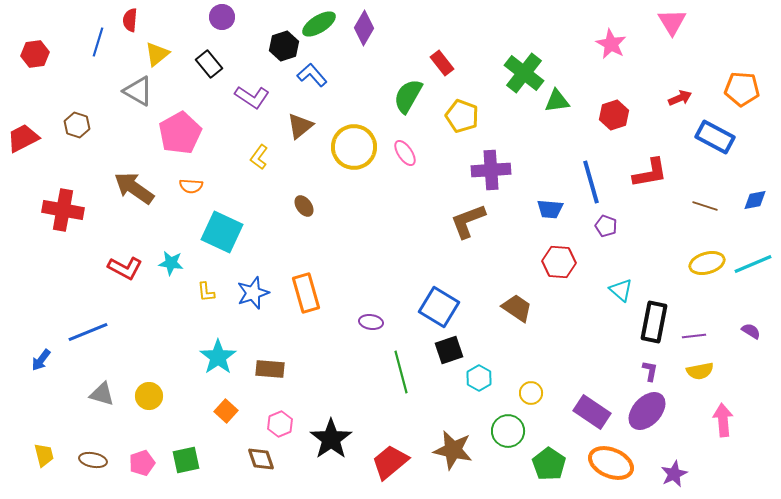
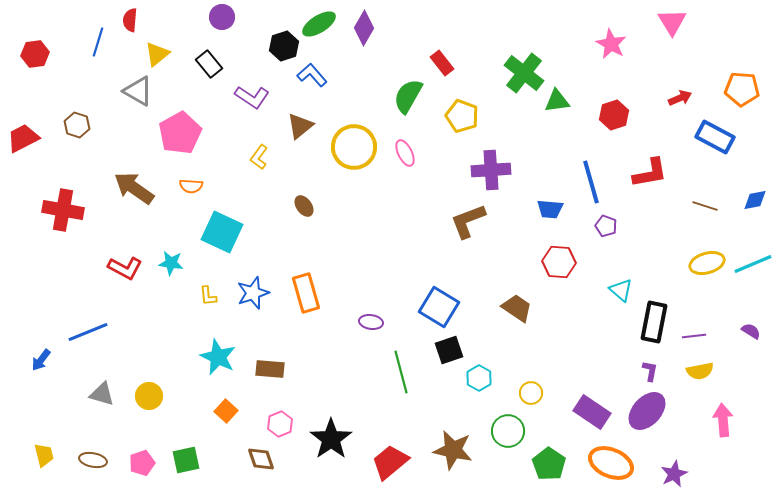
pink ellipse at (405, 153): rotated 8 degrees clockwise
yellow L-shape at (206, 292): moved 2 px right, 4 px down
cyan star at (218, 357): rotated 12 degrees counterclockwise
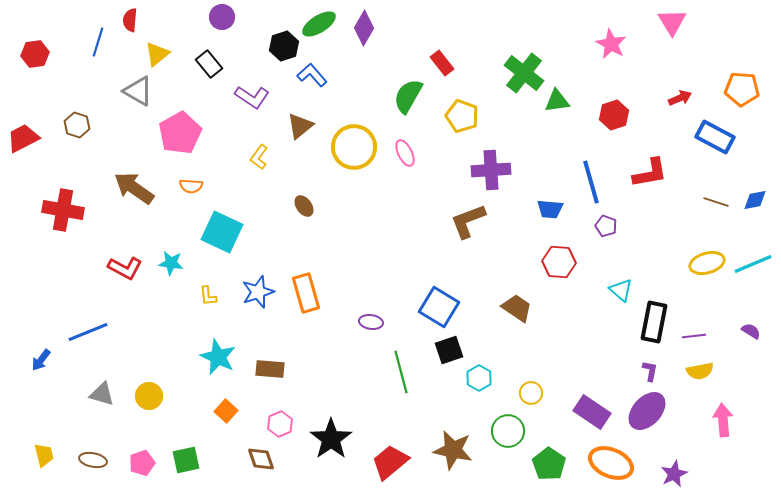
brown line at (705, 206): moved 11 px right, 4 px up
blue star at (253, 293): moved 5 px right, 1 px up
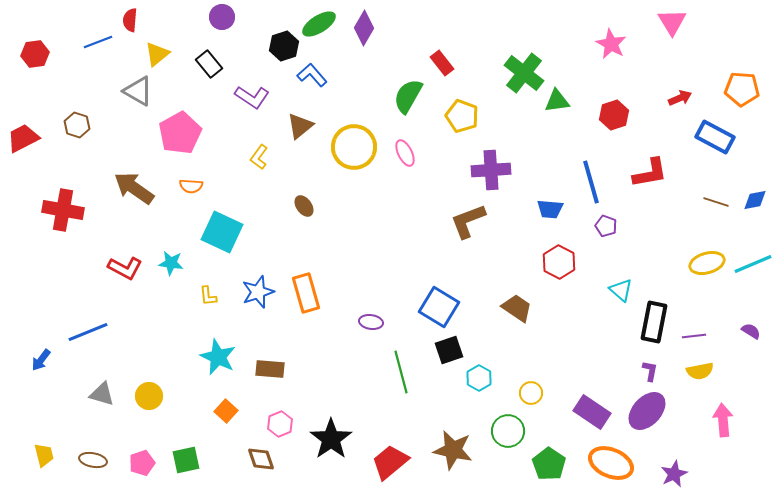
blue line at (98, 42): rotated 52 degrees clockwise
red hexagon at (559, 262): rotated 24 degrees clockwise
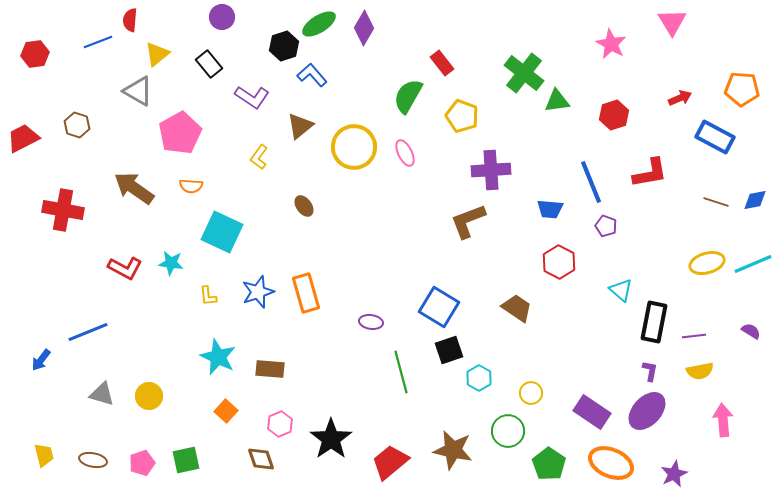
blue line at (591, 182): rotated 6 degrees counterclockwise
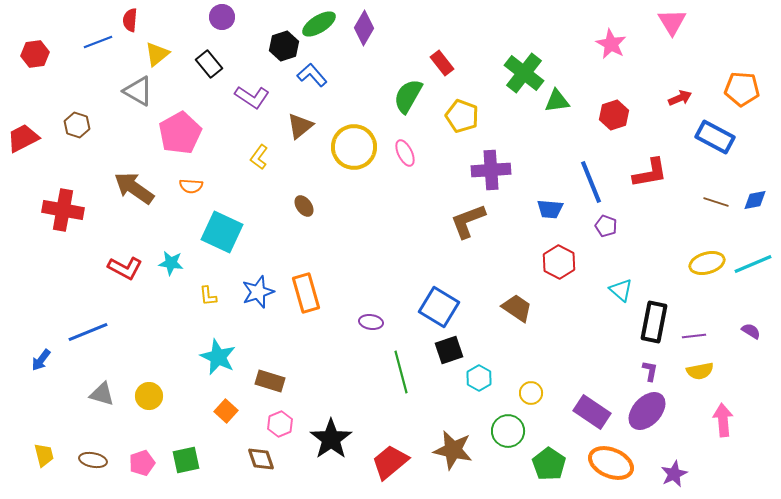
brown rectangle at (270, 369): moved 12 px down; rotated 12 degrees clockwise
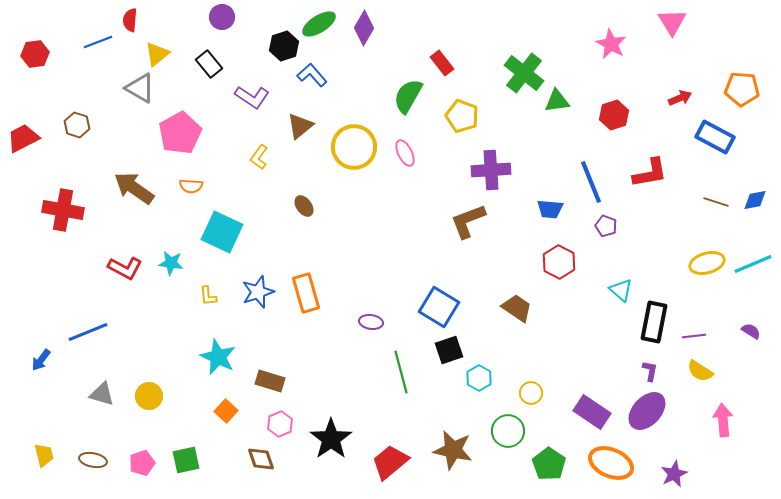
gray triangle at (138, 91): moved 2 px right, 3 px up
yellow semicircle at (700, 371): rotated 44 degrees clockwise
